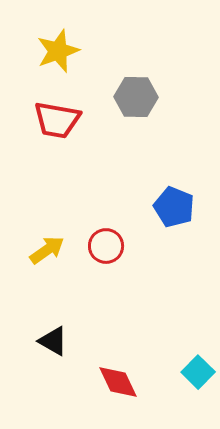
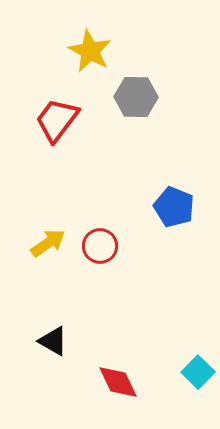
yellow star: moved 32 px right; rotated 24 degrees counterclockwise
red trapezoid: rotated 117 degrees clockwise
red circle: moved 6 px left
yellow arrow: moved 1 px right, 7 px up
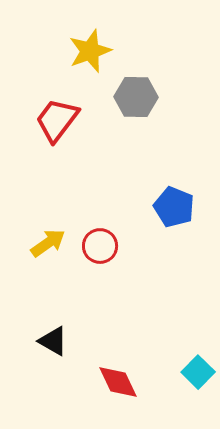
yellow star: rotated 24 degrees clockwise
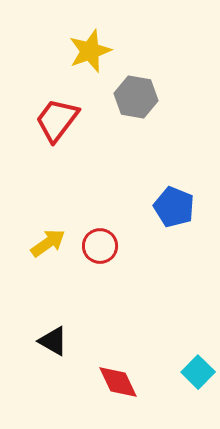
gray hexagon: rotated 9 degrees clockwise
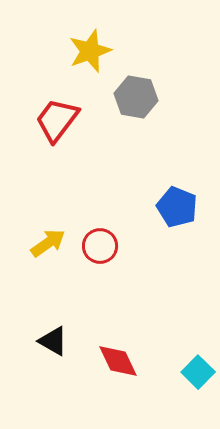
blue pentagon: moved 3 px right
red diamond: moved 21 px up
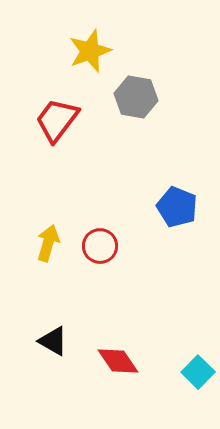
yellow arrow: rotated 39 degrees counterclockwise
red diamond: rotated 9 degrees counterclockwise
